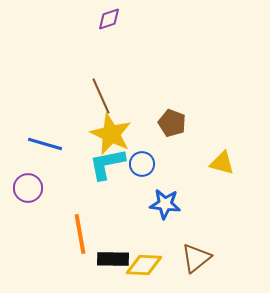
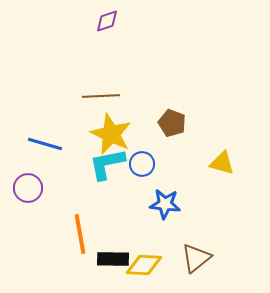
purple diamond: moved 2 px left, 2 px down
brown line: rotated 69 degrees counterclockwise
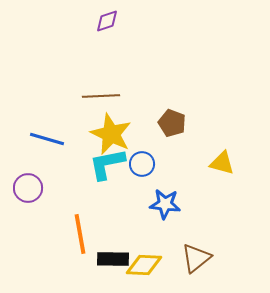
blue line: moved 2 px right, 5 px up
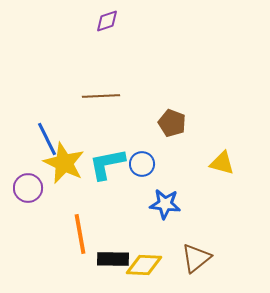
yellow star: moved 47 px left, 29 px down
blue line: rotated 48 degrees clockwise
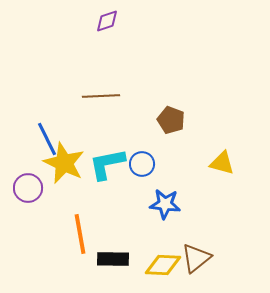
brown pentagon: moved 1 px left, 3 px up
yellow diamond: moved 19 px right
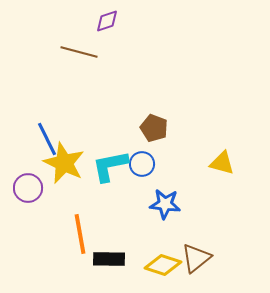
brown line: moved 22 px left, 44 px up; rotated 18 degrees clockwise
brown pentagon: moved 17 px left, 8 px down
cyan L-shape: moved 3 px right, 2 px down
black rectangle: moved 4 px left
yellow diamond: rotated 15 degrees clockwise
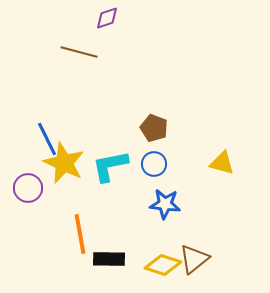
purple diamond: moved 3 px up
blue circle: moved 12 px right
brown triangle: moved 2 px left, 1 px down
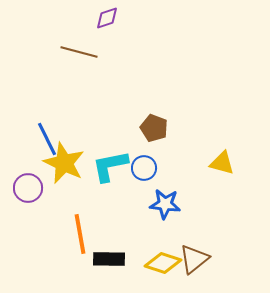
blue circle: moved 10 px left, 4 px down
yellow diamond: moved 2 px up
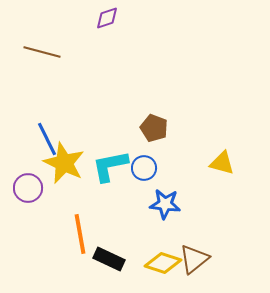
brown line: moved 37 px left
black rectangle: rotated 24 degrees clockwise
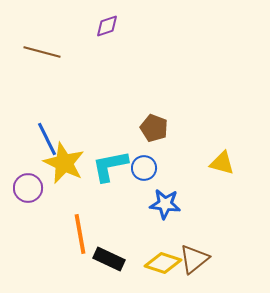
purple diamond: moved 8 px down
